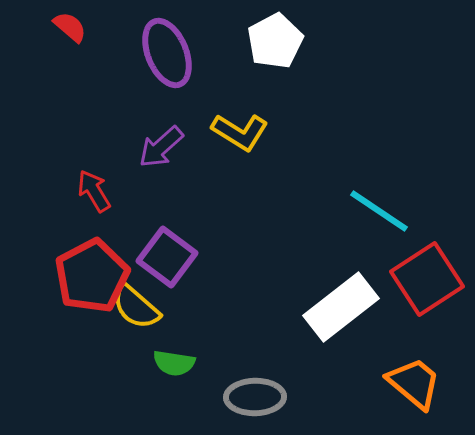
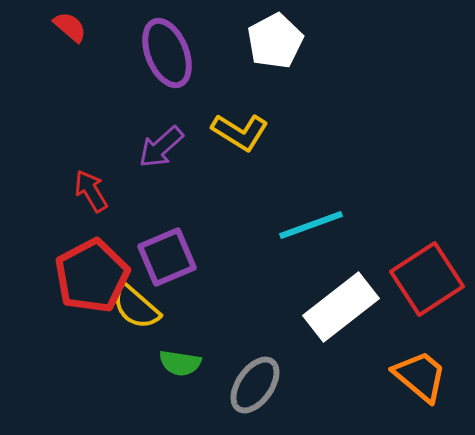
red arrow: moved 3 px left
cyan line: moved 68 px left, 14 px down; rotated 54 degrees counterclockwise
purple square: rotated 30 degrees clockwise
green semicircle: moved 6 px right
orange trapezoid: moved 6 px right, 7 px up
gray ellipse: moved 12 px up; rotated 54 degrees counterclockwise
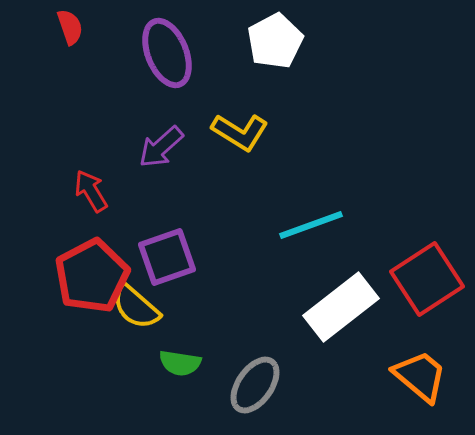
red semicircle: rotated 30 degrees clockwise
purple square: rotated 4 degrees clockwise
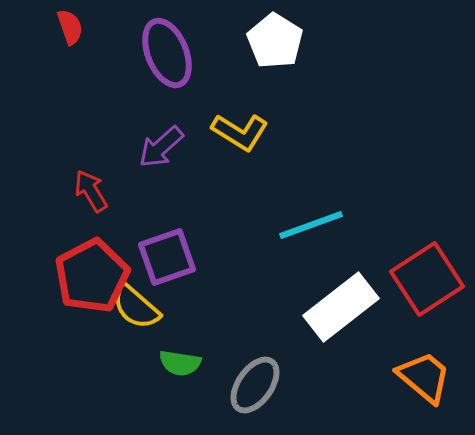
white pentagon: rotated 12 degrees counterclockwise
orange trapezoid: moved 4 px right, 1 px down
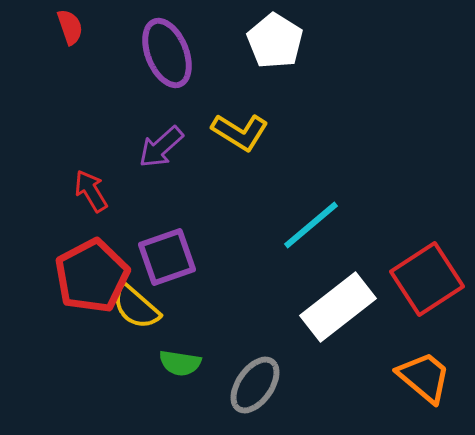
cyan line: rotated 20 degrees counterclockwise
white rectangle: moved 3 px left
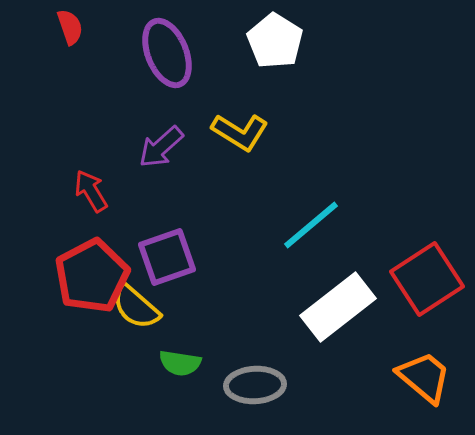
gray ellipse: rotated 52 degrees clockwise
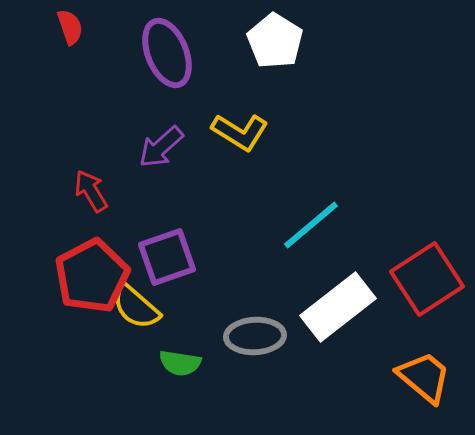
gray ellipse: moved 49 px up
